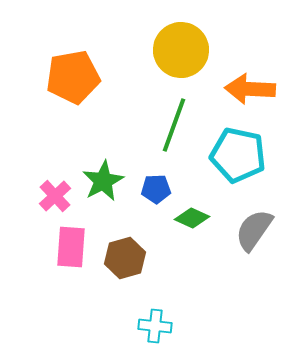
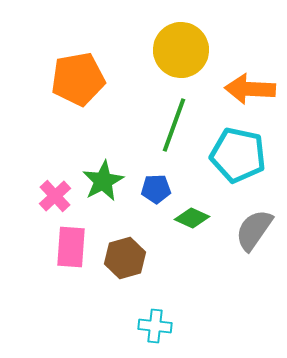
orange pentagon: moved 5 px right, 2 px down
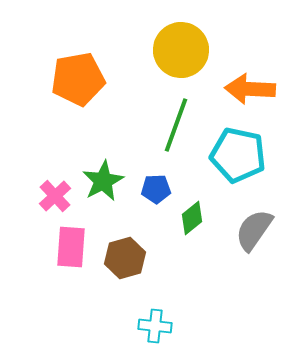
green line: moved 2 px right
green diamond: rotated 64 degrees counterclockwise
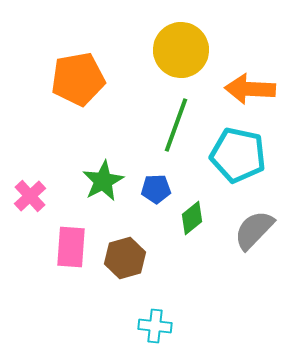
pink cross: moved 25 px left
gray semicircle: rotated 9 degrees clockwise
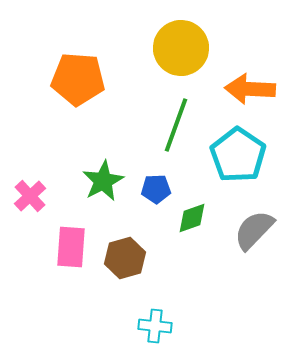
yellow circle: moved 2 px up
orange pentagon: rotated 14 degrees clockwise
cyan pentagon: rotated 22 degrees clockwise
green diamond: rotated 20 degrees clockwise
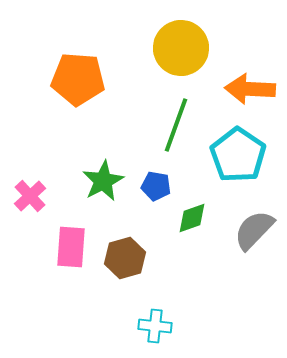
blue pentagon: moved 3 px up; rotated 12 degrees clockwise
